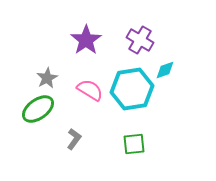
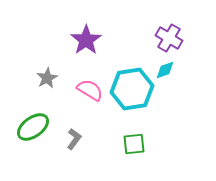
purple cross: moved 29 px right, 2 px up
green ellipse: moved 5 px left, 18 px down
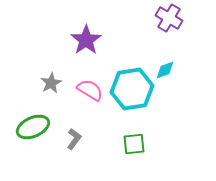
purple cross: moved 20 px up
gray star: moved 4 px right, 5 px down
green ellipse: rotated 12 degrees clockwise
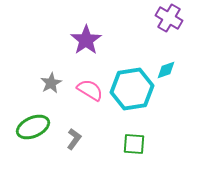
cyan diamond: moved 1 px right
green square: rotated 10 degrees clockwise
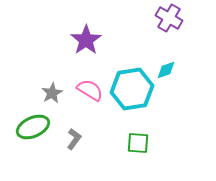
gray star: moved 1 px right, 10 px down
green square: moved 4 px right, 1 px up
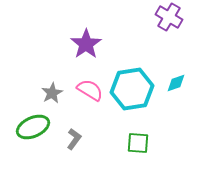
purple cross: moved 1 px up
purple star: moved 4 px down
cyan diamond: moved 10 px right, 13 px down
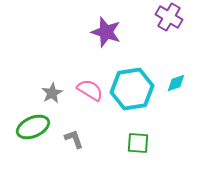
purple star: moved 20 px right, 12 px up; rotated 20 degrees counterclockwise
gray L-shape: rotated 55 degrees counterclockwise
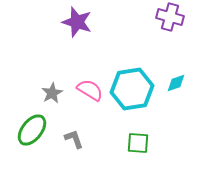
purple cross: moved 1 px right; rotated 16 degrees counterclockwise
purple star: moved 29 px left, 10 px up
green ellipse: moved 1 px left, 3 px down; rotated 28 degrees counterclockwise
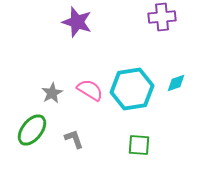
purple cross: moved 8 px left; rotated 20 degrees counterclockwise
green square: moved 1 px right, 2 px down
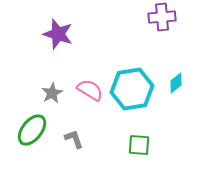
purple star: moved 19 px left, 12 px down
cyan diamond: rotated 20 degrees counterclockwise
